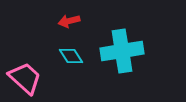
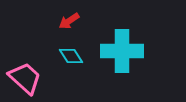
red arrow: rotated 20 degrees counterclockwise
cyan cross: rotated 9 degrees clockwise
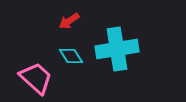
cyan cross: moved 5 px left, 2 px up; rotated 9 degrees counterclockwise
pink trapezoid: moved 11 px right
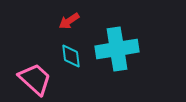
cyan diamond: rotated 25 degrees clockwise
pink trapezoid: moved 1 px left, 1 px down
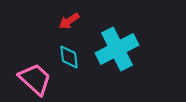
cyan cross: rotated 18 degrees counterclockwise
cyan diamond: moved 2 px left, 1 px down
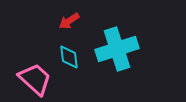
cyan cross: rotated 9 degrees clockwise
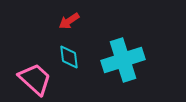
cyan cross: moved 6 px right, 11 px down
